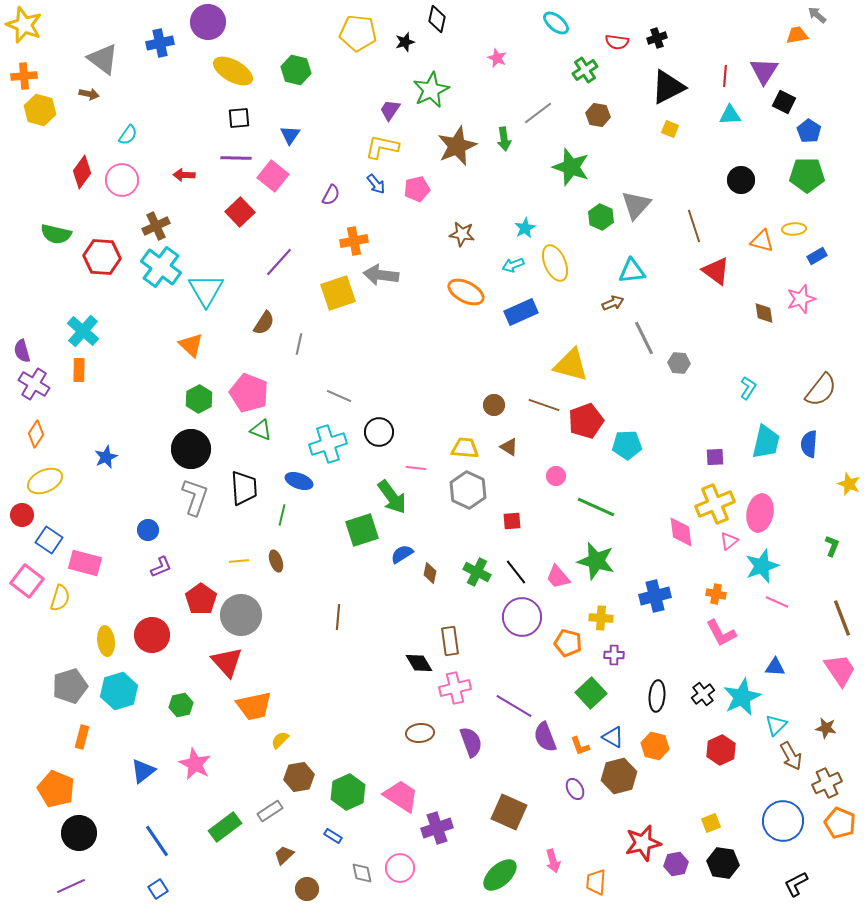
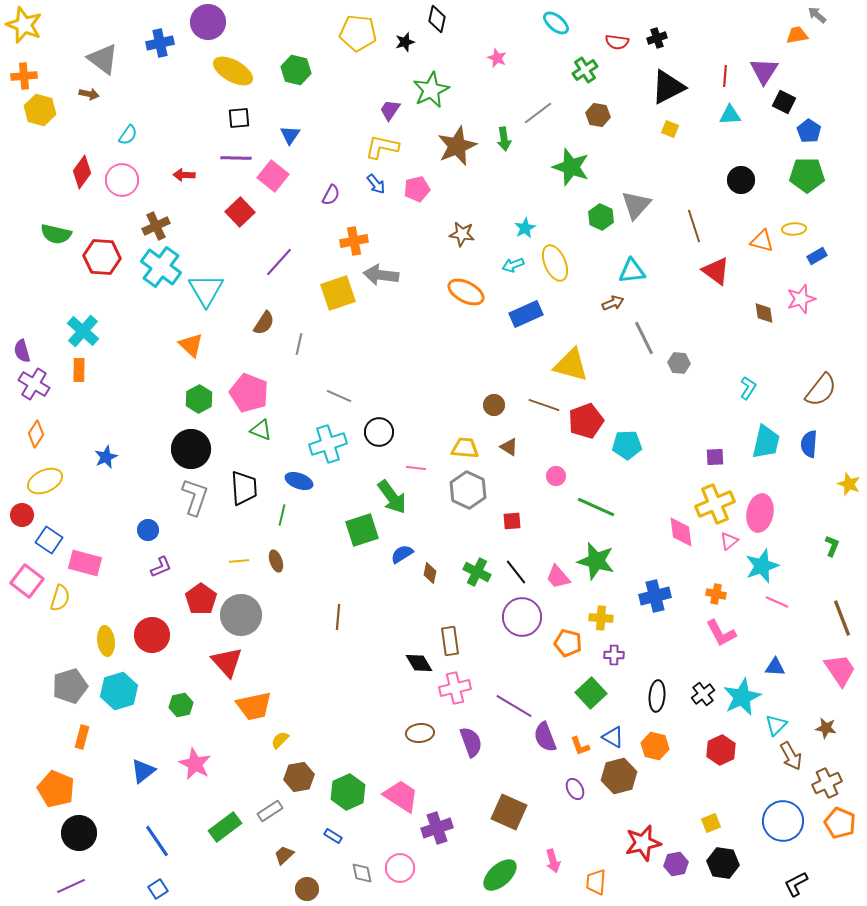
blue rectangle at (521, 312): moved 5 px right, 2 px down
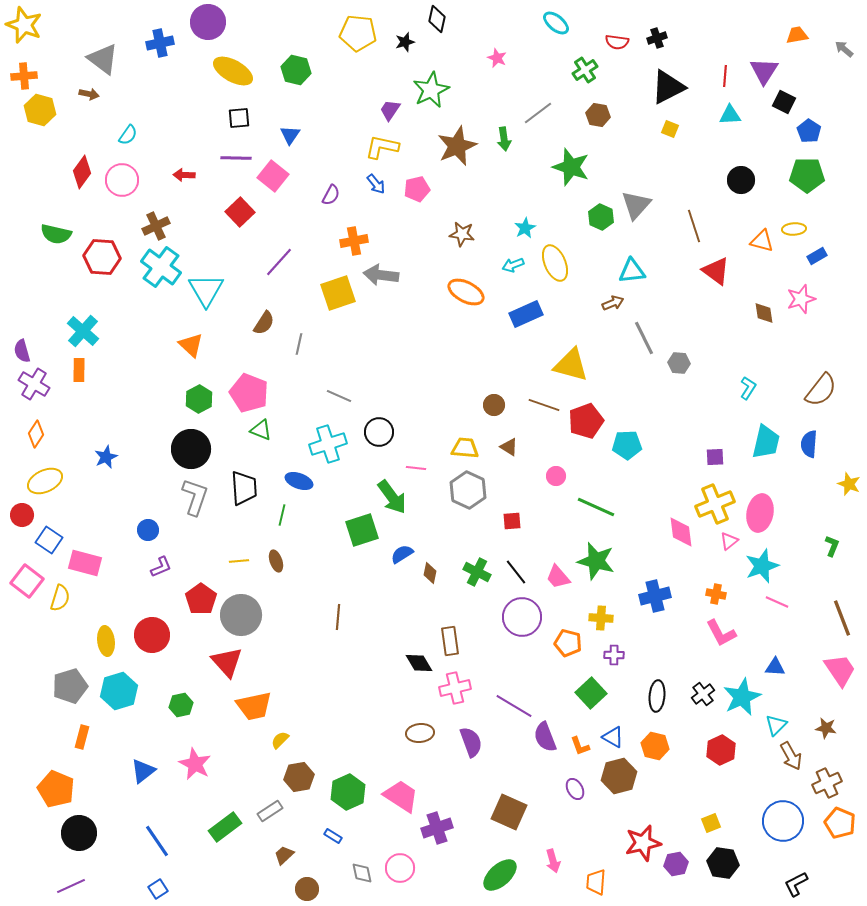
gray arrow at (817, 15): moved 27 px right, 34 px down
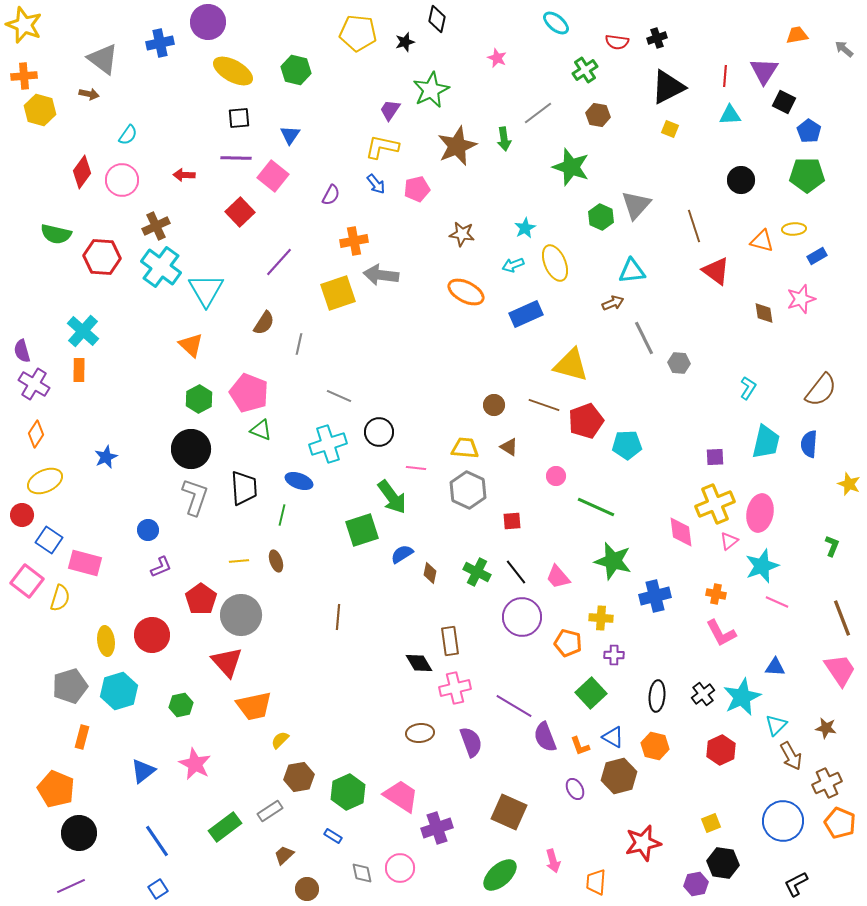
green star at (596, 561): moved 17 px right
purple hexagon at (676, 864): moved 20 px right, 20 px down
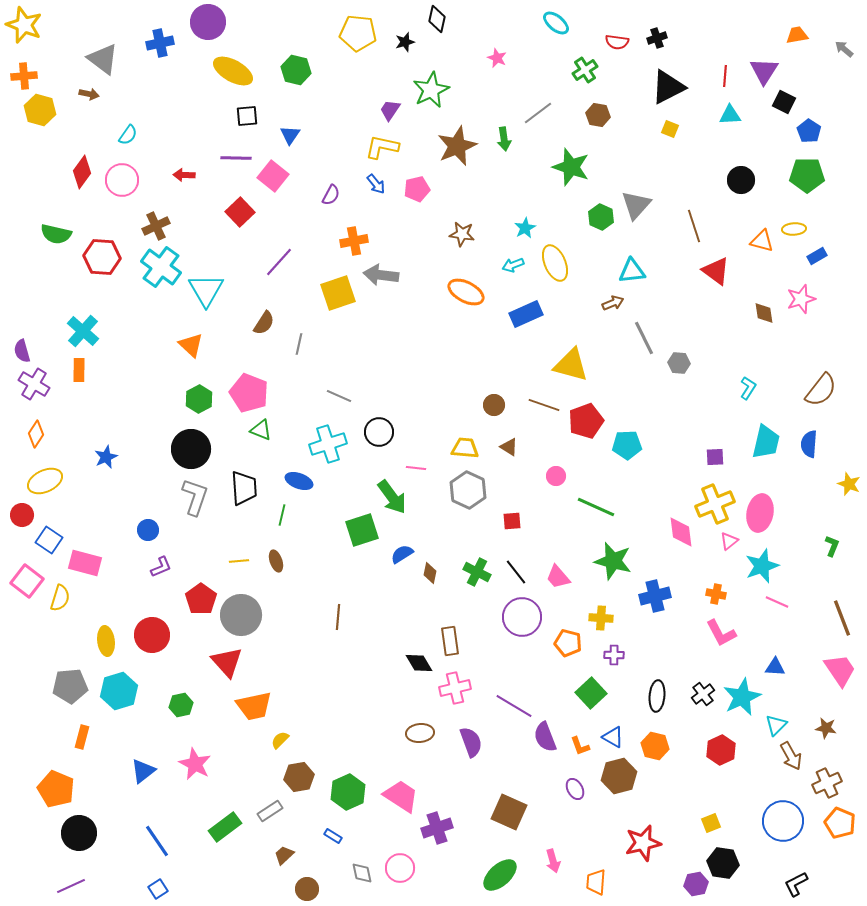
black square at (239, 118): moved 8 px right, 2 px up
gray pentagon at (70, 686): rotated 12 degrees clockwise
